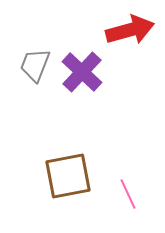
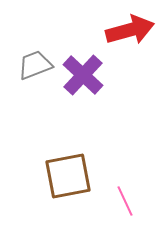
gray trapezoid: rotated 48 degrees clockwise
purple cross: moved 1 px right, 3 px down
pink line: moved 3 px left, 7 px down
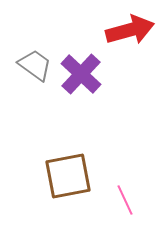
gray trapezoid: rotated 57 degrees clockwise
purple cross: moved 2 px left, 1 px up
pink line: moved 1 px up
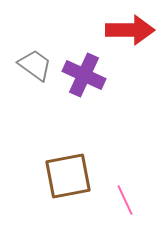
red arrow: rotated 15 degrees clockwise
purple cross: moved 3 px right, 1 px down; rotated 18 degrees counterclockwise
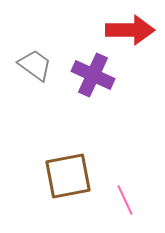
purple cross: moved 9 px right
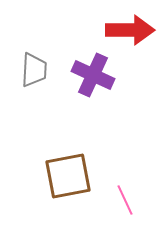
gray trapezoid: moved 1 px left, 5 px down; rotated 57 degrees clockwise
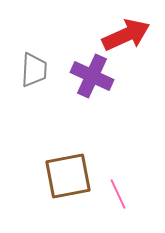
red arrow: moved 4 px left, 5 px down; rotated 24 degrees counterclockwise
purple cross: moved 1 px left, 1 px down
pink line: moved 7 px left, 6 px up
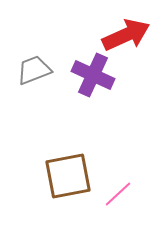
gray trapezoid: rotated 114 degrees counterclockwise
purple cross: moved 1 px right, 1 px up
pink line: rotated 72 degrees clockwise
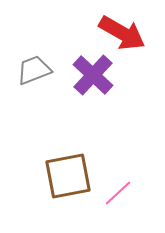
red arrow: moved 4 px left, 2 px up; rotated 54 degrees clockwise
purple cross: rotated 18 degrees clockwise
pink line: moved 1 px up
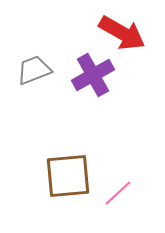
purple cross: rotated 18 degrees clockwise
brown square: rotated 6 degrees clockwise
